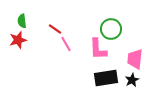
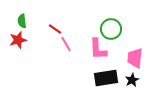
pink trapezoid: moved 1 px up
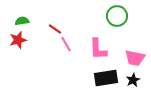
green semicircle: rotated 88 degrees clockwise
green circle: moved 6 px right, 13 px up
pink trapezoid: rotated 85 degrees counterclockwise
black star: moved 1 px right
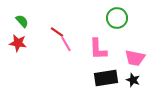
green circle: moved 2 px down
green semicircle: rotated 56 degrees clockwise
red line: moved 2 px right, 3 px down
red star: moved 3 px down; rotated 24 degrees clockwise
black star: rotated 24 degrees counterclockwise
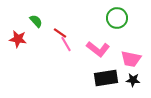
green semicircle: moved 14 px right
red line: moved 3 px right, 1 px down
red star: moved 4 px up
pink L-shape: rotated 50 degrees counterclockwise
pink trapezoid: moved 4 px left, 1 px down
black star: rotated 16 degrees counterclockwise
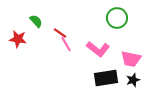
black star: rotated 24 degrees counterclockwise
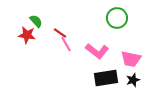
red star: moved 9 px right, 4 px up
pink L-shape: moved 1 px left, 2 px down
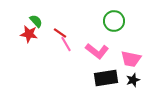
green circle: moved 3 px left, 3 px down
red star: moved 2 px right, 1 px up
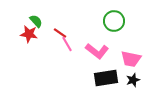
pink line: moved 1 px right
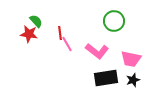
red line: rotated 48 degrees clockwise
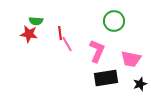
green semicircle: rotated 136 degrees clockwise
pink L-shape: rotated 105 degrees counterclockwise
black star: moved 7 px right, 4 px down
